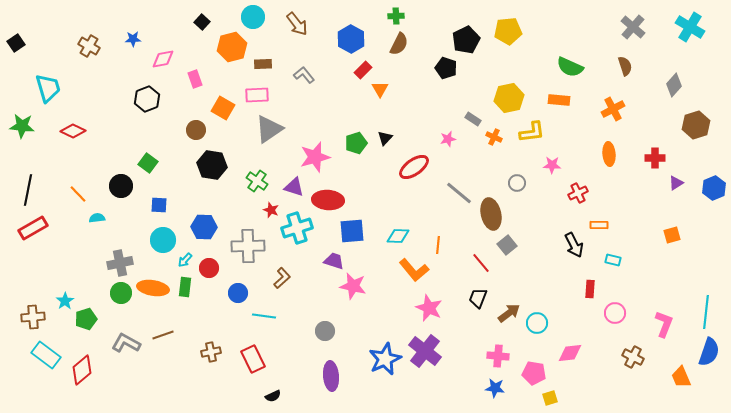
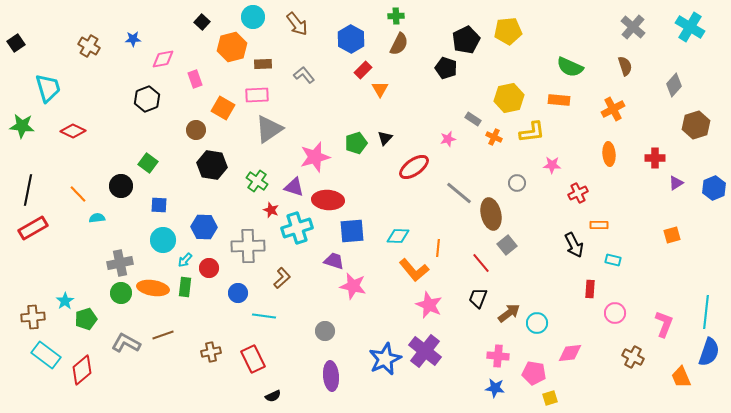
orange line at (438, 245): moved 3 px down
pink star at (429, 308): moved 3 px up
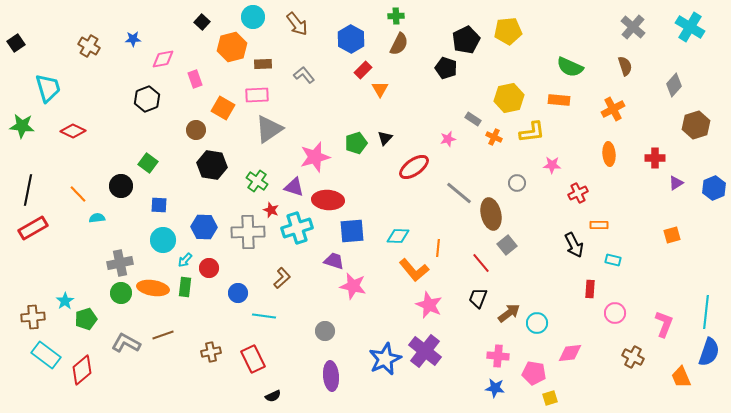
gray cross at (248, 246): moved 14 px up
